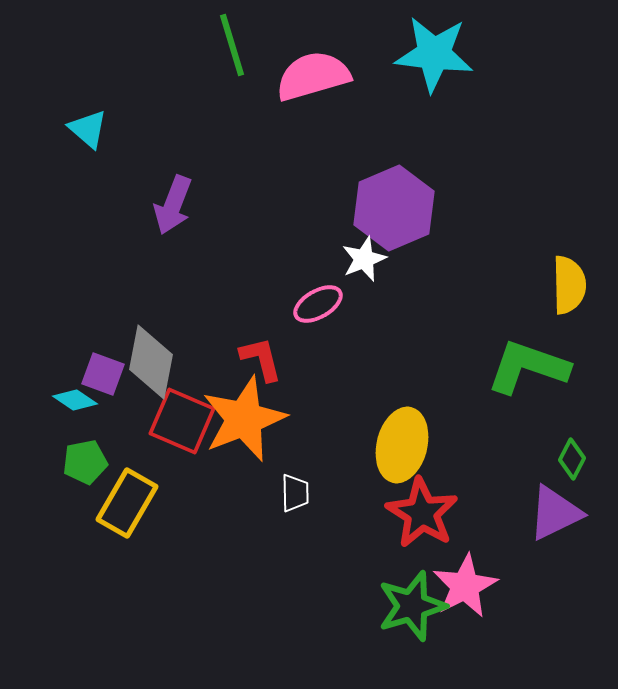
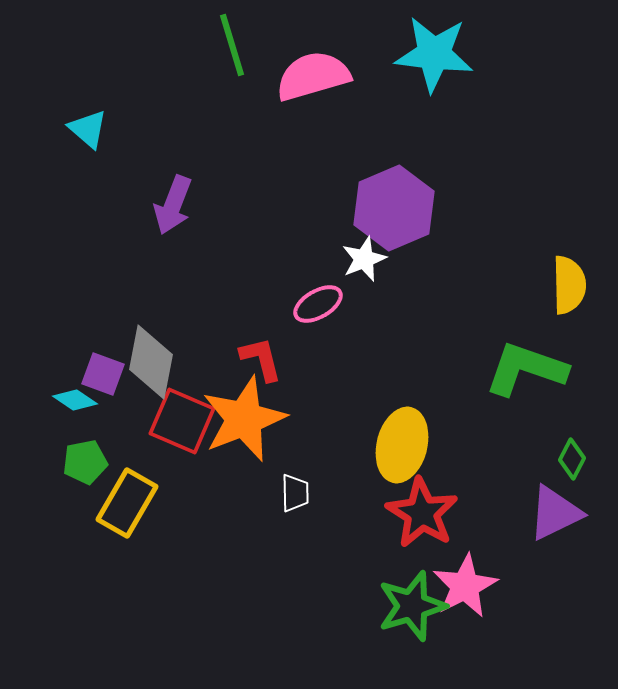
green L-shape: moved 2 px left, 2 px down
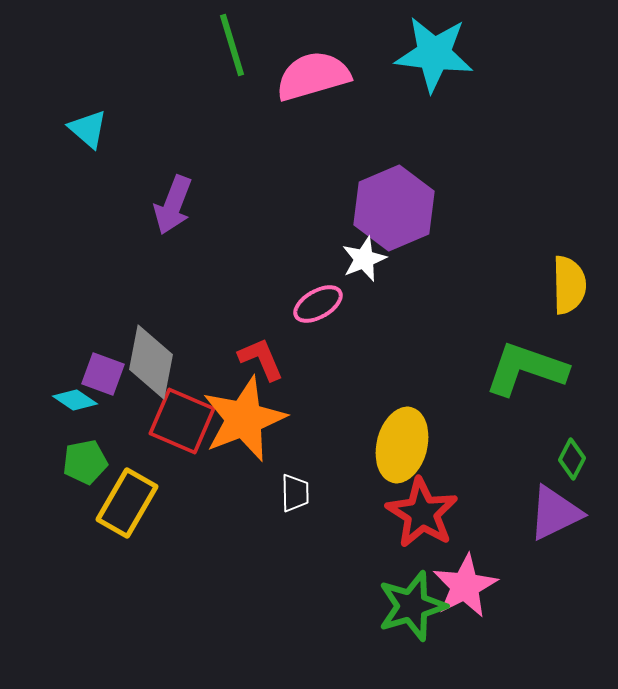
red L-shape: rotated 9 degrees counterclockwise
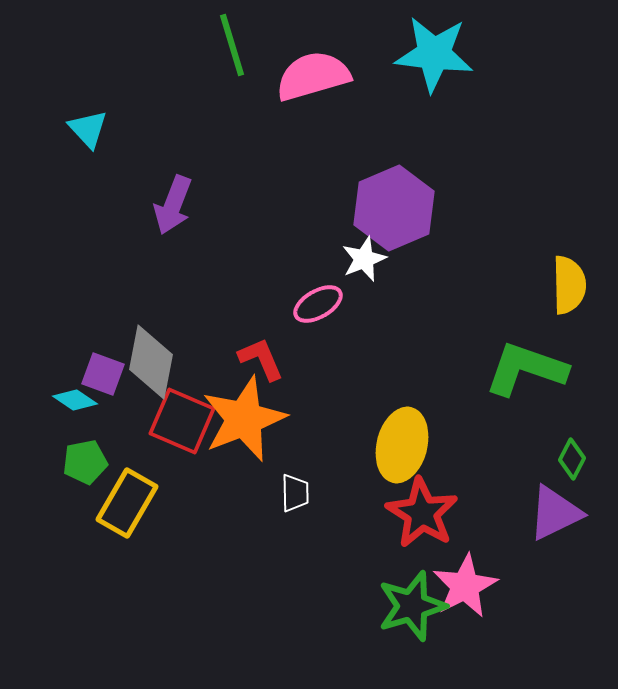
cyan triangle: rotated 6 degrees clockwise
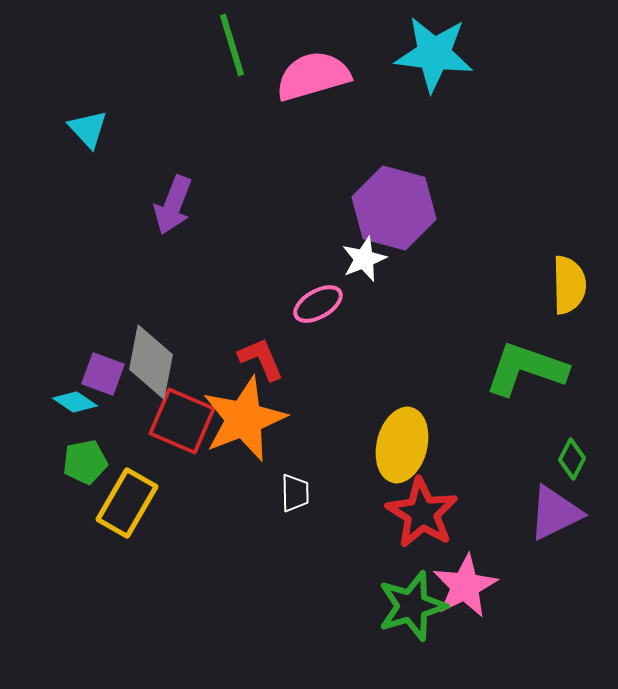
purple hexagon: rotated 22 degrees counterclockwise
cyan diamond: moved 2 px down
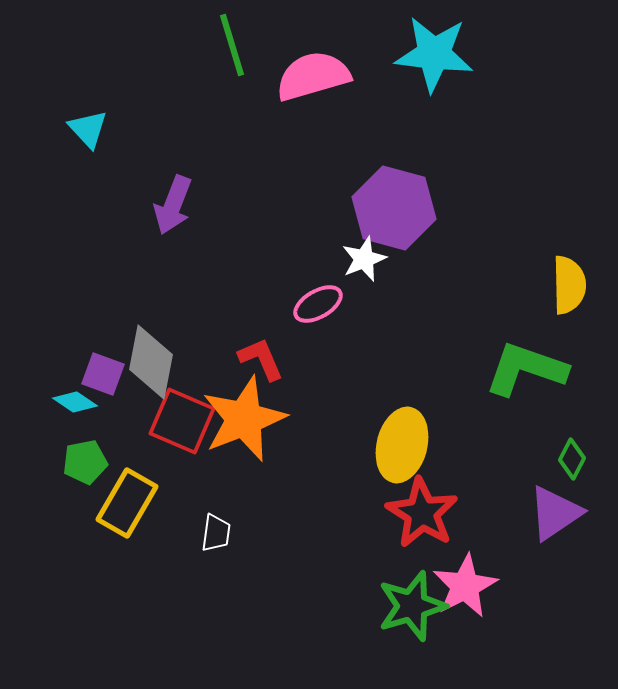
white trapezoid: moved 79 px left, 40 px down; rotated 9 degrees clockwise
purple triangle: rotated 8 degrees counterclockwise
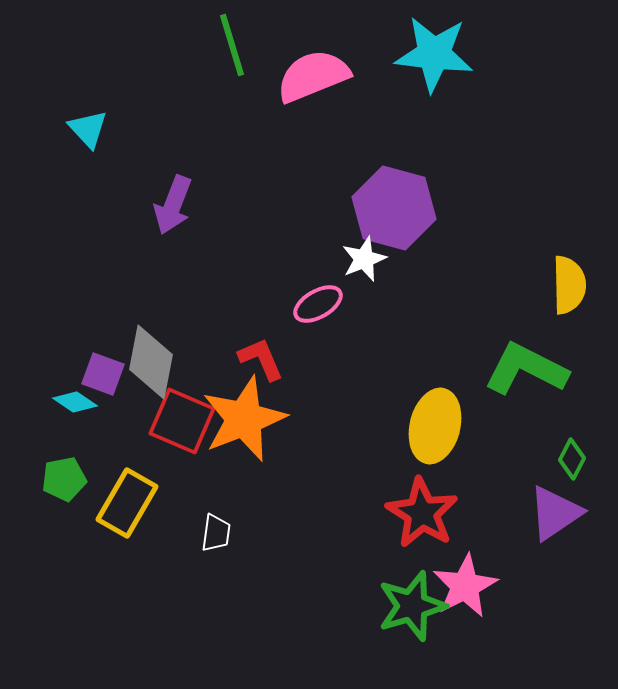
pink semicircle: rotated 6 degrees counterclockwise
green L-shape: rotated 8 degrees clockwise
yellow ellipse: moved 33 px right, 19 px up
green pentagon: moved 21 px left, 17 px down
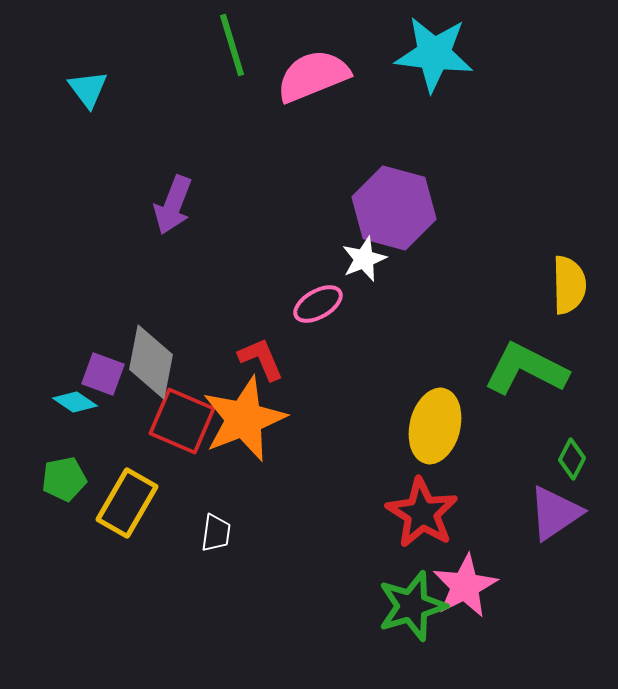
cyan triangle: moved 40 px up; rotated 6 degrees clockwise
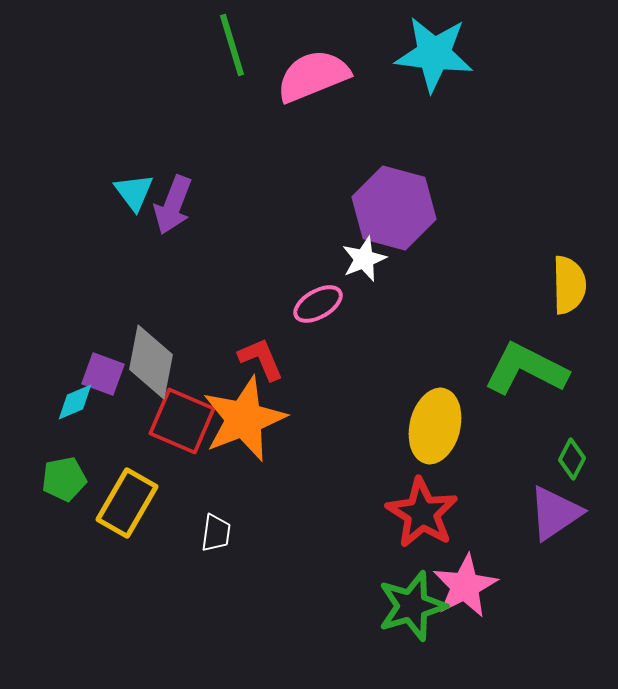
cyan triangle: moved 46 px right, 103 px down
cyan diamond: rotated 57 degrees counterclockwise
